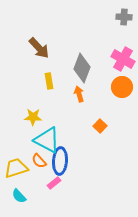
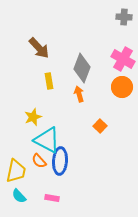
yellow star: rotated 24 degrees counterclockwise
yellow trapezoid: moved 3 px down; rotated 120 degrees clockwise
pink rectangle: moved 2 px left, 15 px down; rotated 48 degrees clockwise
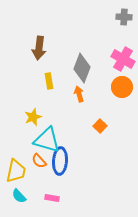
brown arrow: rotated 50 degrees clockwise
cyan triangle: rotated 12 degrees counterclockwise
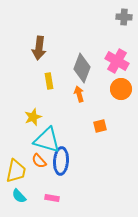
pink cross: moved 6 px left, 2 px down
orange circle: moved 1 px left, 2 px down
orange square: rotated 32 degrees clockwise
blue ellipse: moved 1 px right
